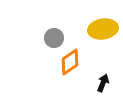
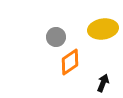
gray circle: moved 2 px right, 1 px up
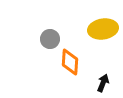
gray circle: moved 6 px left, 2 px down
orange diamond: rotated 52 degrees counterclockwise
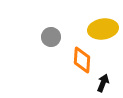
gray circle: moved 1 px right, 2 px up
orange diamond: moved 12 px right, 2 px up
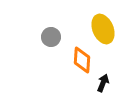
yellow ellipse: rotated 76 degrees clockwise
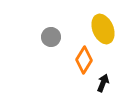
orange diamond: moved 2 px right; rotated 28 degrees clockwise
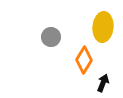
yellow ellipse: moved 2 px up; rotated 28 degrees clockwise
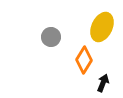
yellow ellipse: moved 1 px left; rotated 20 degrees clockwise
